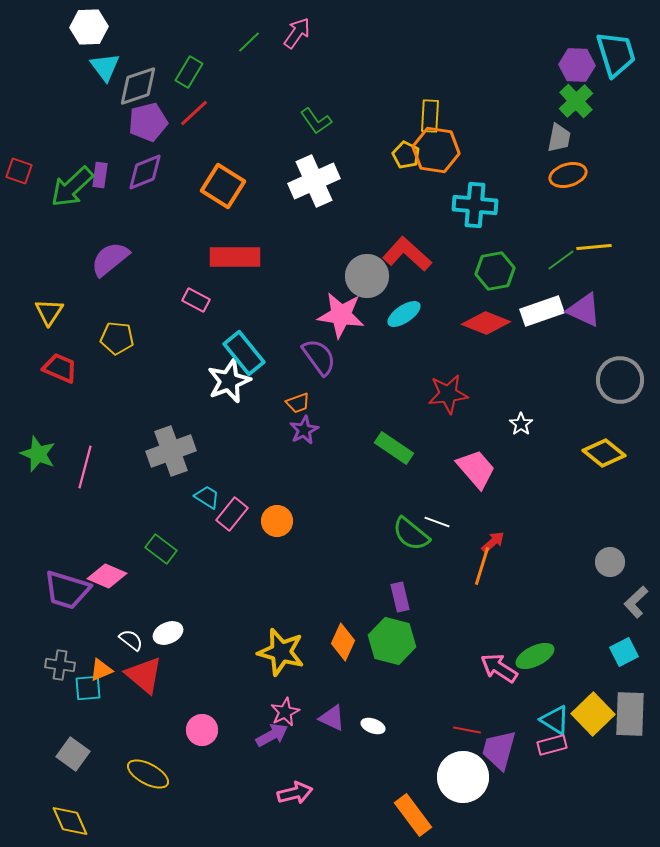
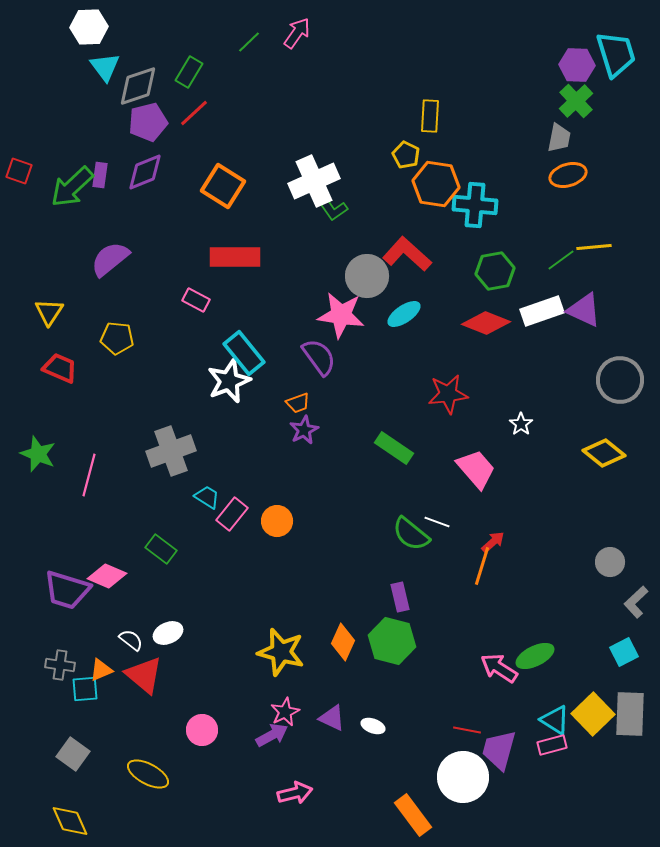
green L-shape at (316, 121): moved 16 px right, 87 px down
orange hexagon at (436, 150): moved 34 px down
pink line at (85, 467): moved 4 px right, 8 px down
cyan square at (88, 688): moved 3 px left, 1 px down
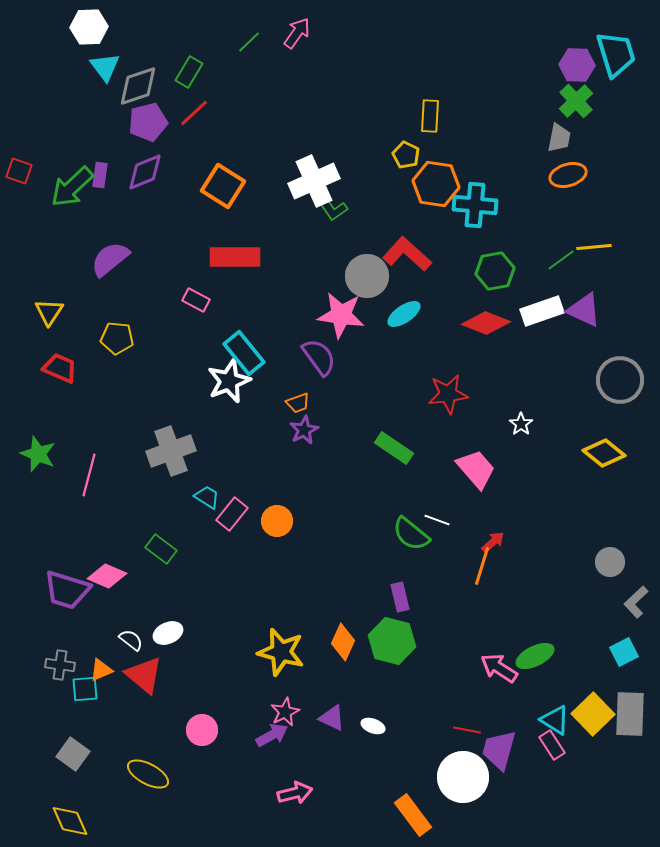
white line at (437, 522): moved 2 px up
pink rectangle at (552, 745): rotated 72 degrees clockwise
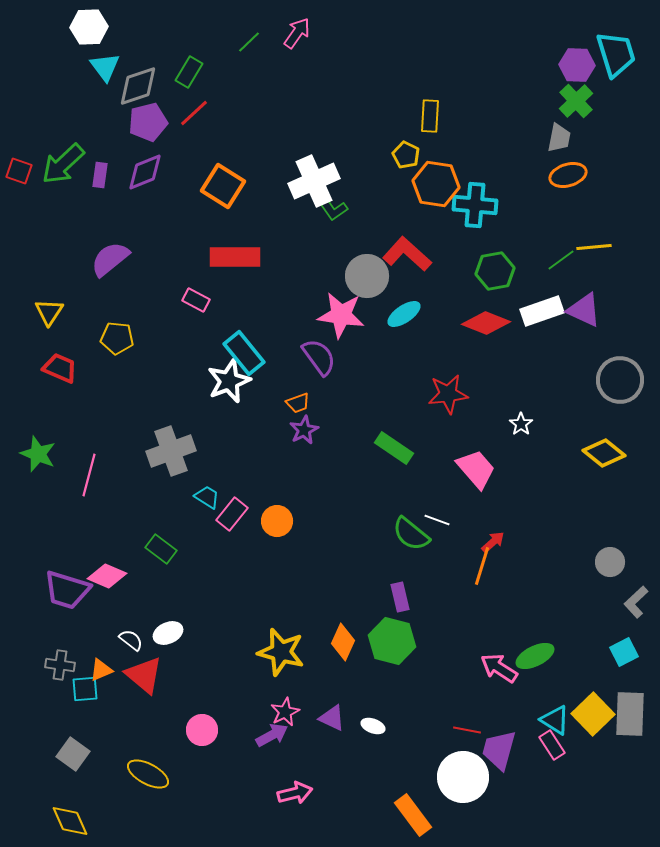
green arrow at (72, 187): moved 9 px left, 23 px up
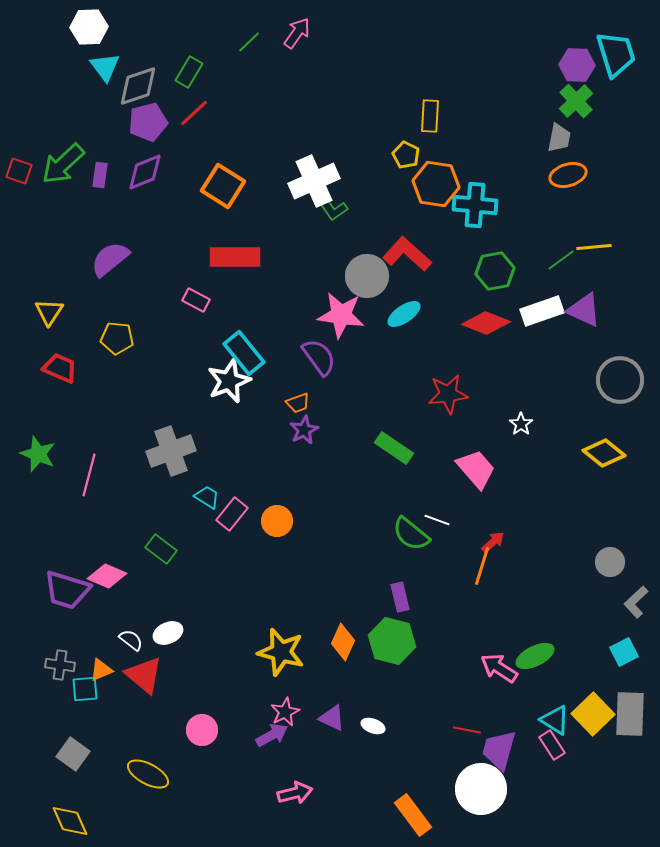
white circle at (463, 777): moved 18 px right, 12 px down
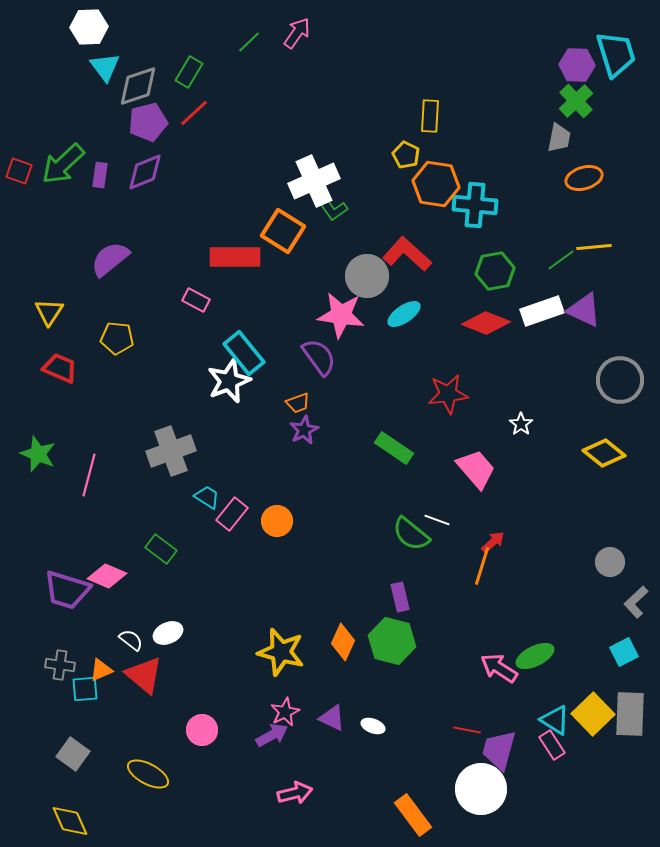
orange ellipse at (568, 175): moved 16 px right, 3 px down
orange square at (223, 186): moved 60 px right, 45 px down
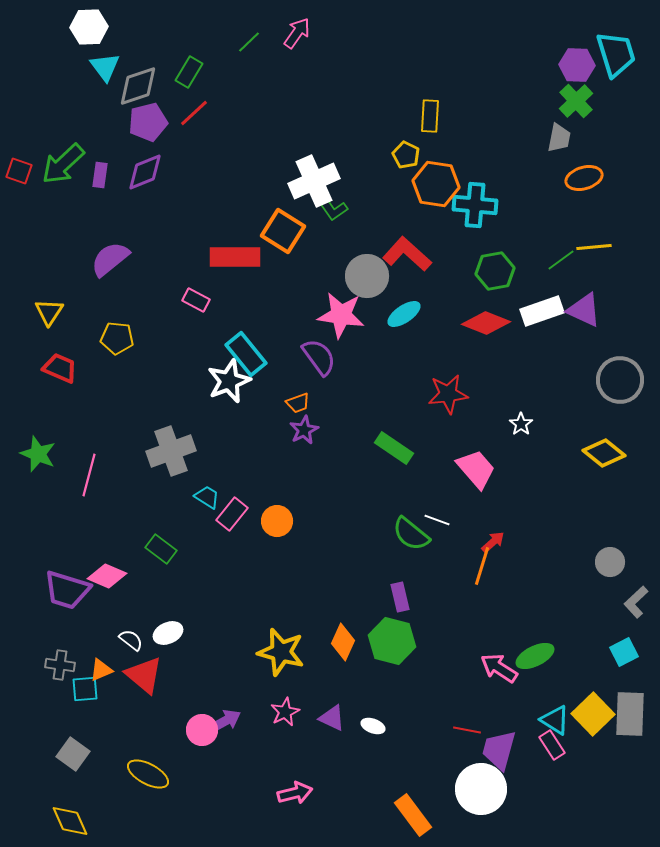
cyan rectangle at (244, 353): moved 2 px right, 1 px down
purple arrow at (272, 735): moved 47 px left, 14 px up
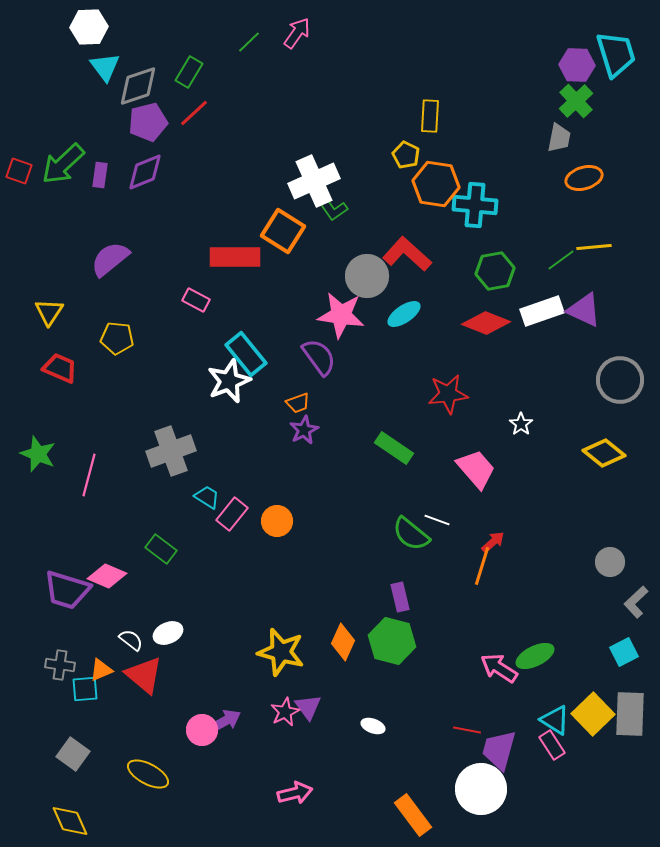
purple triangle at (332, 718): moved 24 px left, 11 px up; rotated 28 degrees clockwise
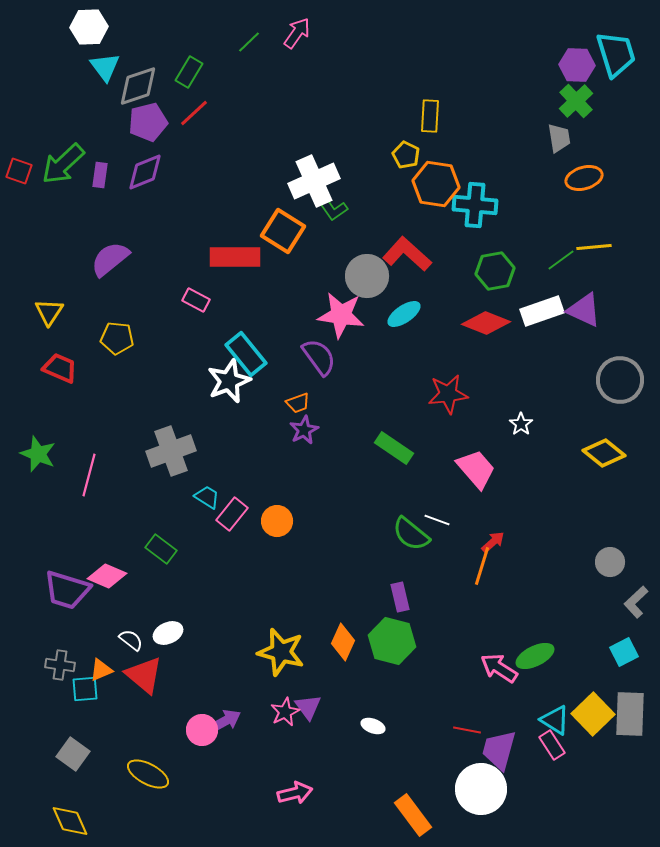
gray trapezoid at (559, 138): rotated 20 degrees counterclockwise
